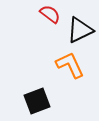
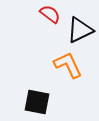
orange L-shape: moved 2 px left
black square: moved 1 px down; rotated 32 degrees clockwise
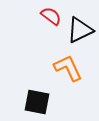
red semicircle: moved 1 px right, 2 px down
orange L-shape: moved 3 px down
